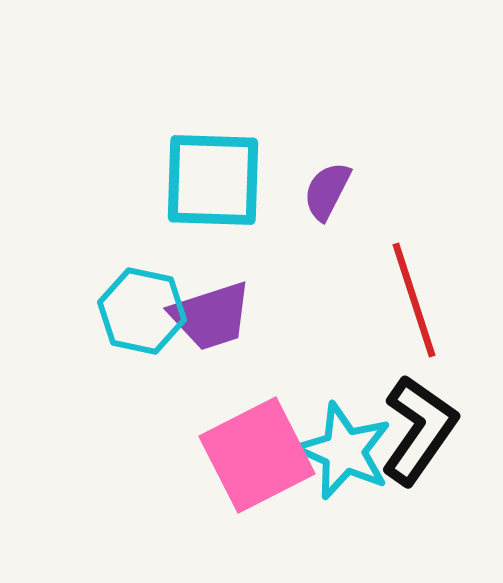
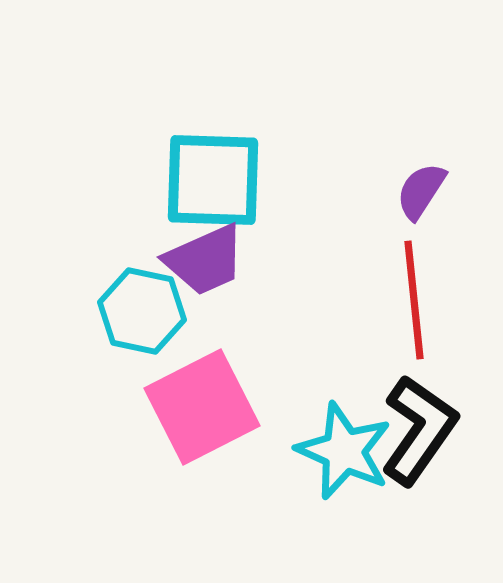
purple semicircle: moved 94 px right; rotated 6 degrees clockwise
red line: rotated 12 degrees clockwise
purple trapezoid: moved 6 px left, 56 px up; rotated 6 degrees counterclockwise
pink square: moved 55 px left, 48 px up
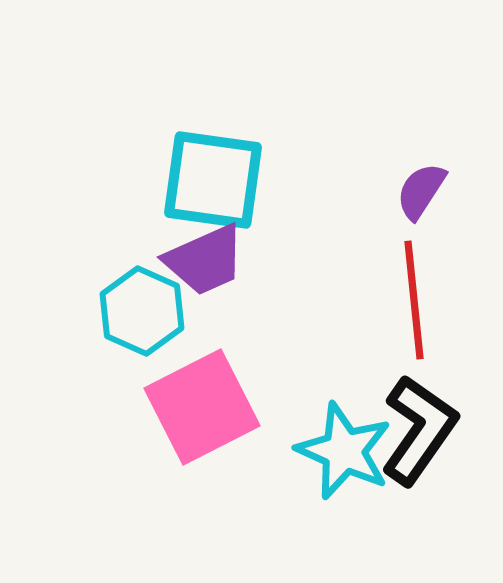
cyan square: rotated 6 degrees clockwise
cyan hexagon: rotated 12 degrees clockwise
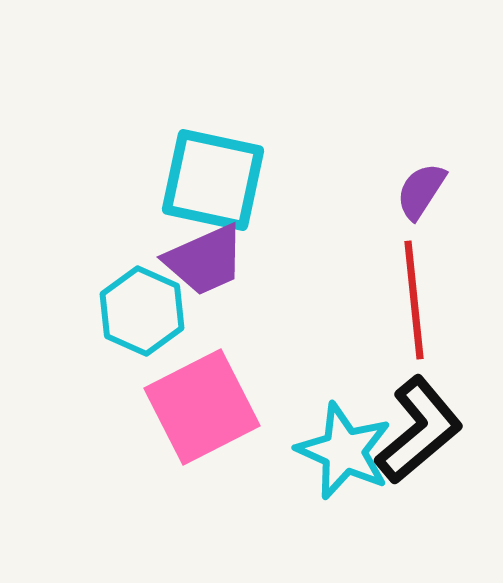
cyan square: rotated 4 degrees clockwise
black L-shape: rotated 15 degrees clockwise
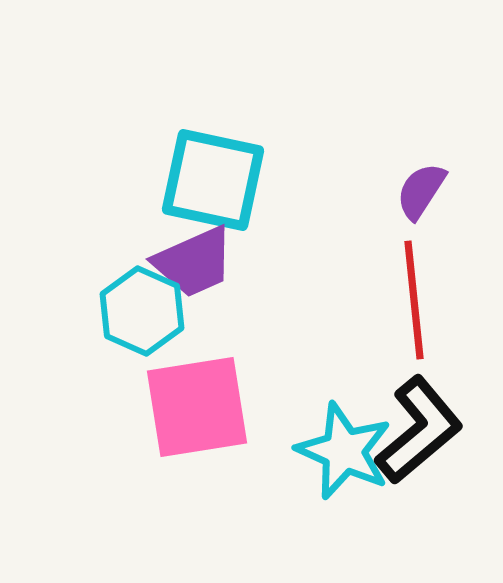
purple trapezoid: moved 11 px left, 2 px down
pink square: moved 5 px left; rotated 18 degrees clockwise
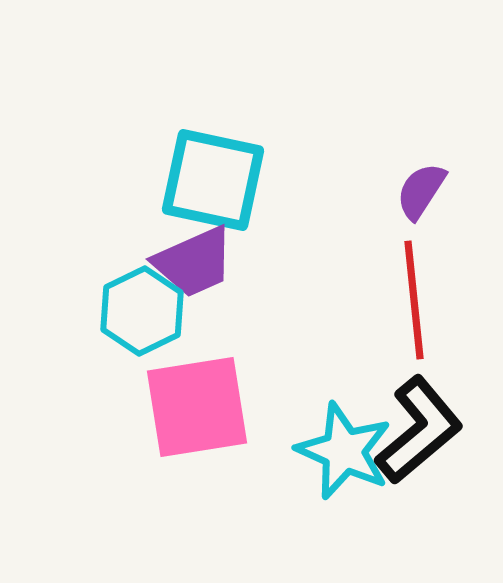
cyan hexagon: rotated 10 degrees clockwise
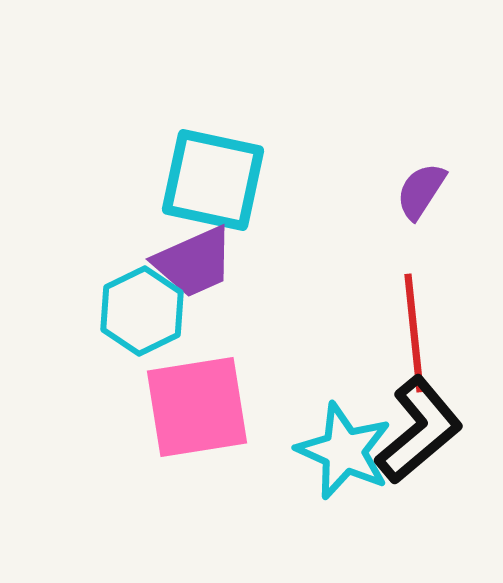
red line: moved 33 px down
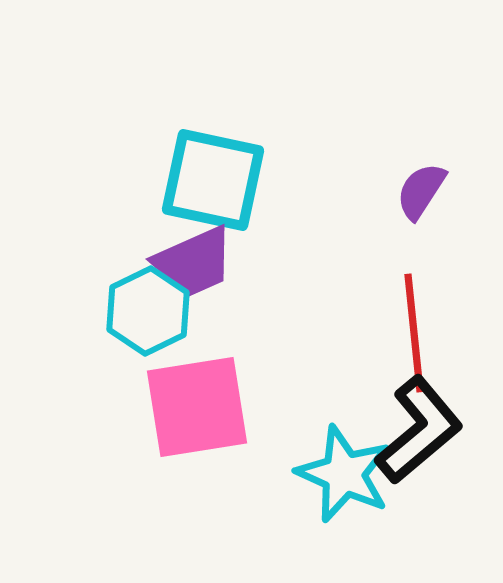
cyan hexagon: moved 6 px right
cyan star: moved 23 px down
